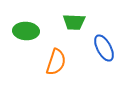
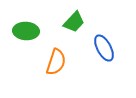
green trapezoid: rotated 50 degrees counterclockwise
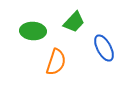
green ellipse: moved 7 px right
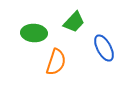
green ellipse: moved 1 px right, 2 px down
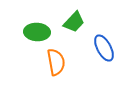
green ellipse: moved 3 px right, 1 px up
orange semicircle: rotated 28 degrees counterclockwise
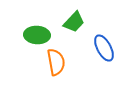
green ellipse: moved 3 px down
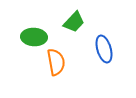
green ellipse: moved 3 px left, 2 px down
blue ellipse: moved 1 px down; rotated 12 degrees clockwise
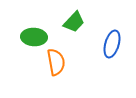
blue ellipse: moved 8 px right, 5 px up; rotated 32 degrees clockwise
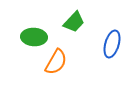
orange semicircle: rotated 40 degrees clockwise
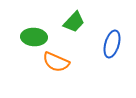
orange semicircle: rotated 84 degrees clockwise
